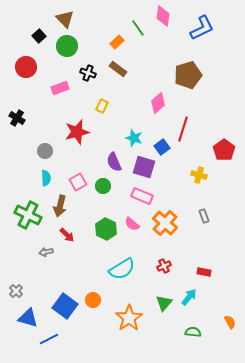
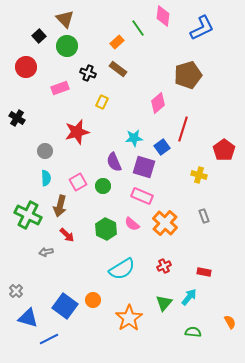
yellow rectangle at (102, 106): moved 4 px up
cyan star at (134, 138): rotated 24 degrees counterclockwise
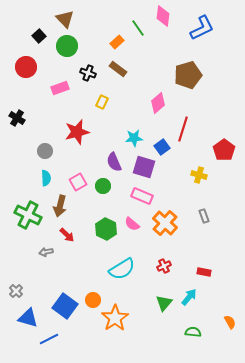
orange star at (129, 318): moved 14 px left
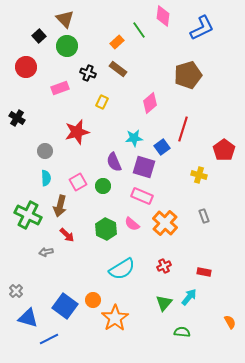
green line at (138, 28): moved 1 px right, 2 px down
pink diamond at (158, 103): moved 8 px left
green semicircle at (193, 332): moved 11 px left
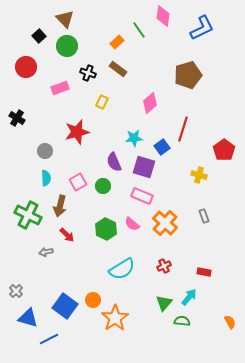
green semicircle at (182, 332): moved 11 px up
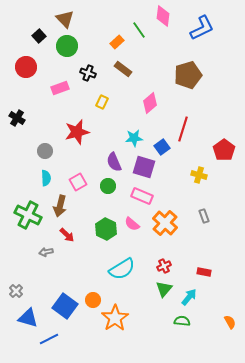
brown rectangle at (118, 69): moved 5 px right
green circle at (103, 186): moved 5 px right
green triangle at (164, 303): moved 14 px up
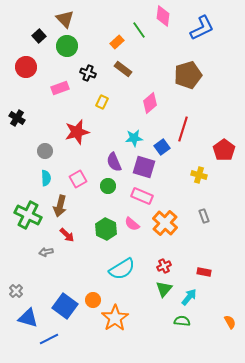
pink square at (78, 182): moved 3 px up
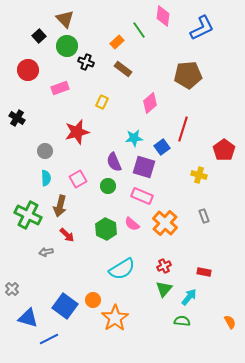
red circle at (26, 67): moved 2 px right, 3 px down
black cross at (88, 73): moved 2 px left, 11 px up
brown pentagon at (188, 75): rotated 12 degrees clockwise
gray cross at (16, 291): moved 4 px left, 2 px up
